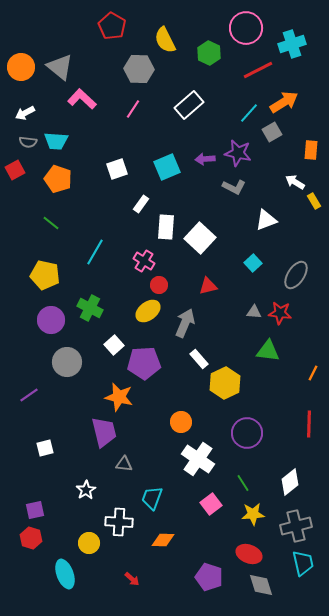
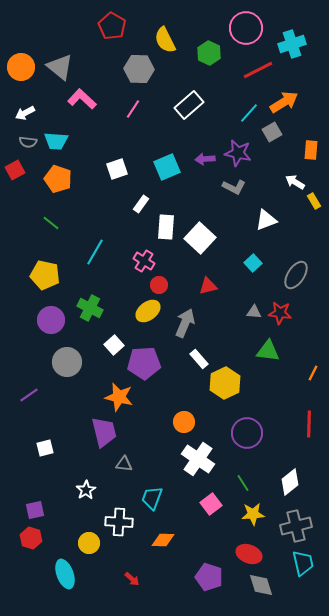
orange circle at (181, 422): moved 3 px right
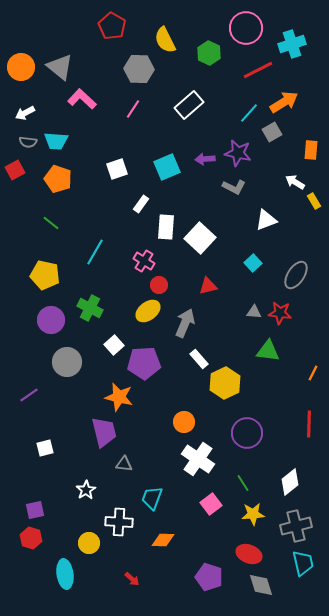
cyan ellipse at (65, 574): rotated 12 degrees clockwise
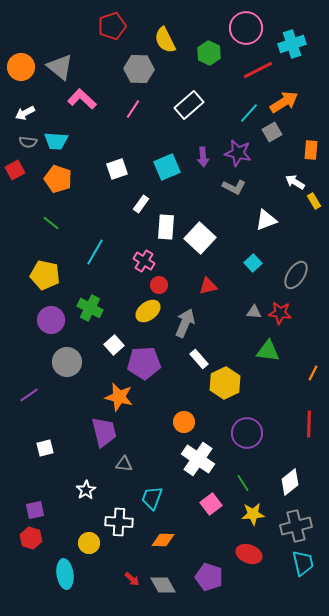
red pentagon at (112, 26): rotated 24 degrees clockwise
purple arrow at (205, 159): moved 2 px left, 2 px up; rotated 90 degrees counterclockwise
gray diamond at (261, 585): moved 98 px left; rotated 12 degrees counterclockwise
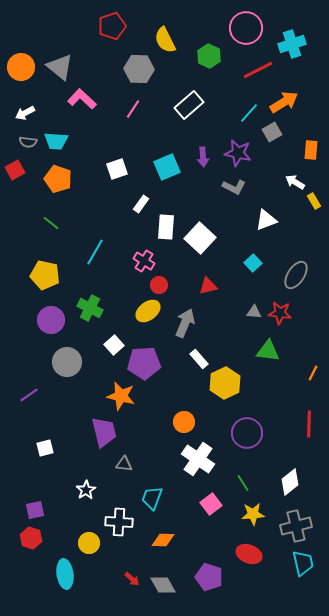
green hexagon at (209, 53): moved 3 px down
orange star at (119, 397): moved 2 px right, 1 px up
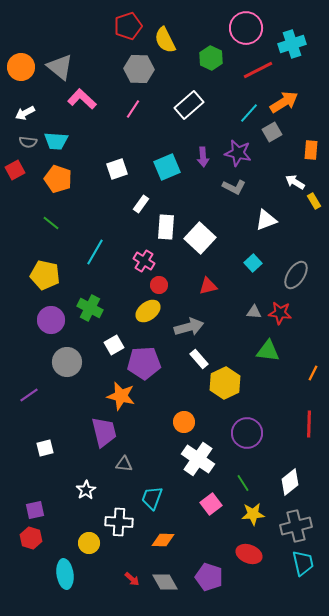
red pentagon at (112, 26): moved 16 px right
green hexagon at (209, 56): moved 2 px right, 2 px down
gray arrow at (185, 323): moved 4 px right, 4 px down; rotated 52 degrees clockwise
white square at (114, 345): rotated 12 degrees clockwise
gray diamond at (163, 585): moved 2 px right, 3 px up
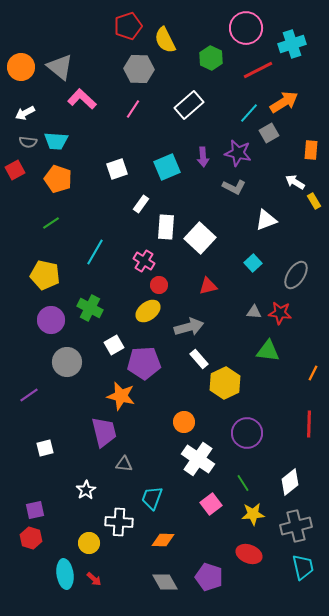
gray square at (272, 132): moved 3 px left, 1 px down
green line at (51, 223): rotated 72 degrees counterclockwise
cyan trapezoid at (303, 563): moved 4 px down
red arrow at (132, 579): moved 38 px left
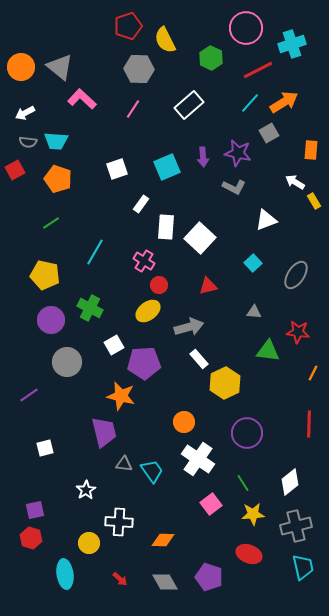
cyan line at (249, 113): moved 1 px right, 10 px up
red star at (280, 313): moved 18 px right, 19 px down
cyan trapezoid at (152, 498): moved 27 px up; rotated 125 degrees clockwise
red arrow at (94, 579): moved 26 px right
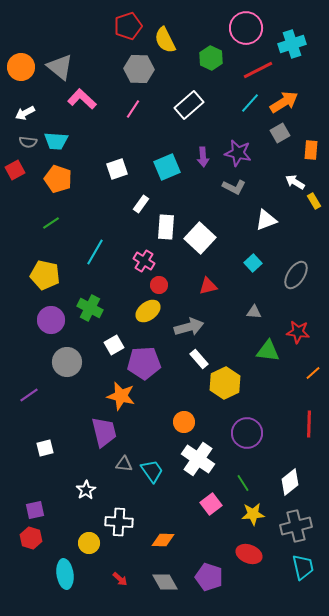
gray square at (269, 133): moved 11 px right
orange line at (313, 373): rotated 21 degrees clockwise
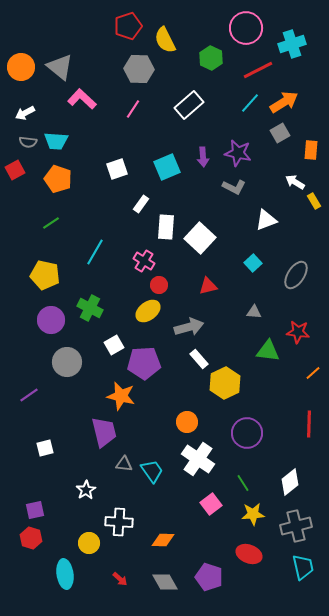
orange circle at (184, 422): moved 3 px right
